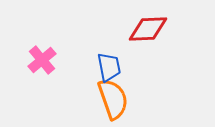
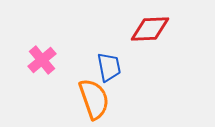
red diamond: moved 2 px right
orange semicircle: moved 19 px left
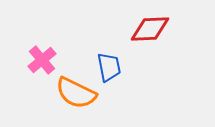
orange semicircle: moved 18 px left, 6 px up; rotated 135 degrees clockwise
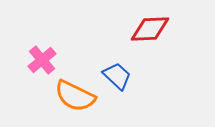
blue trapezoid: moved 8 px right, 9 px down; rotated 36 degrees counterclockwise
orange semicircle: moved 1 px left, 3 px down
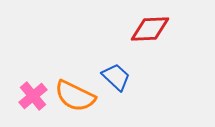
pink cross: moved 9 px left, 36 px down
blue trapezoid: moved 1 px left, 1 px down
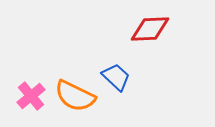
pink cross: moved 2 px left
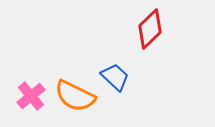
red diamond: rotated 42 degrees counterclockwise
blue trapezoid: moved 1 px left
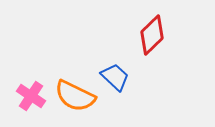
red diamond: moved 2 px right, 6 px down
pink cross: rotated 16 degrees counterclockwise
